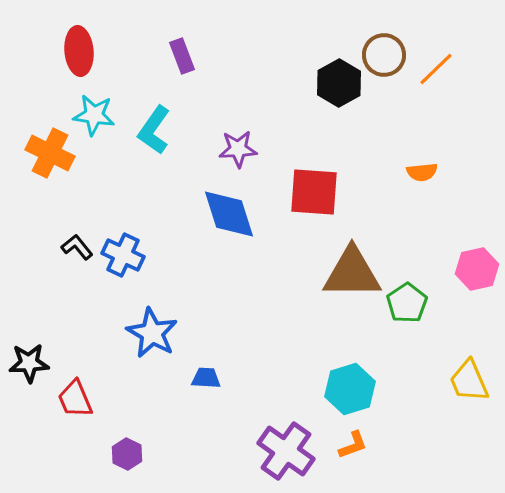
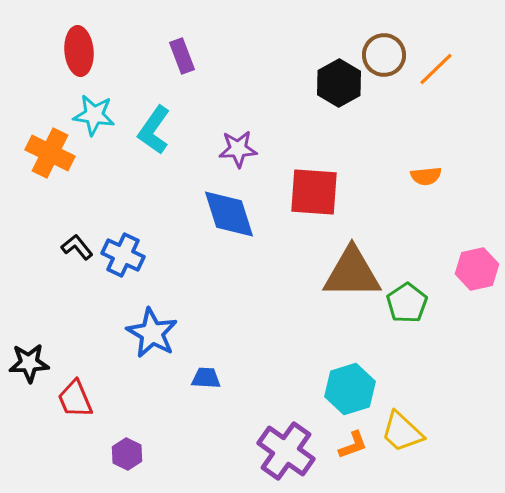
orange semicircle: moved 4 px right, 4 px down
yellow trapezoid: moved 67 px left, 51 px down; rotated 24 degrees counterclockwise
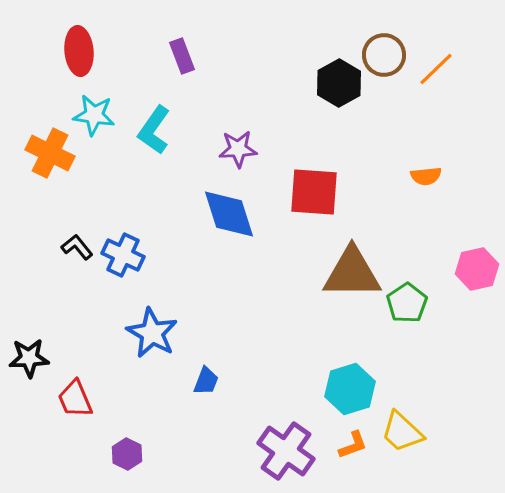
black star: moved 5 px up
blue trapezoid: moved 3 px down; rotated 108 degrees clockwise
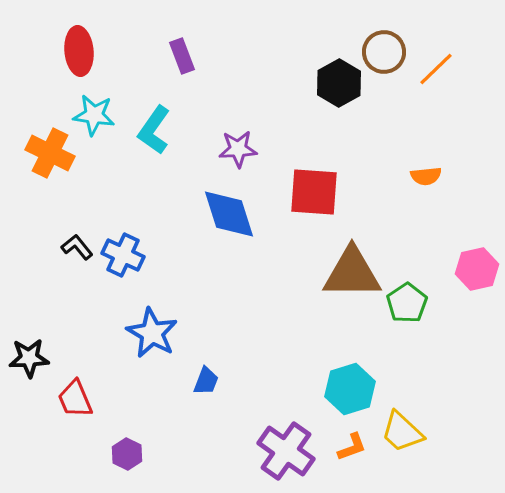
brown circle: moved 3 px up
orange L-shape: moved 1 px left, 2 px down
